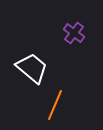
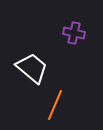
purple cross: rotated 25 degrees counterclockwise
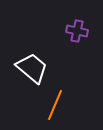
purple cross: moved 3 px right, 2 px up
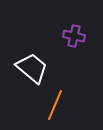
purple cross: moved 3 px left, 5 px down
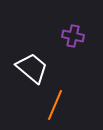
purple cross: moved 1 px left
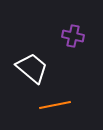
orange line: rotated 56 degrees clockwise
